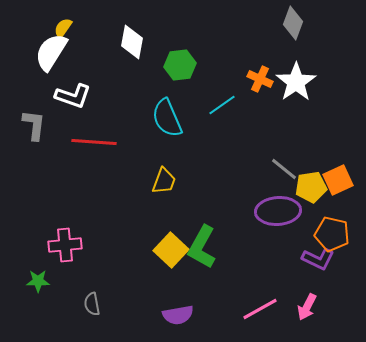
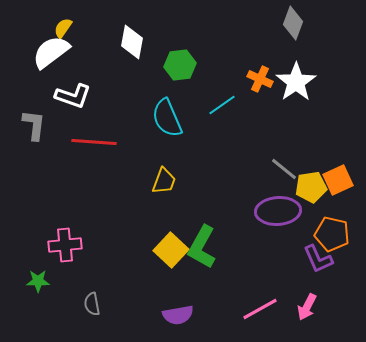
white semicircle: rotated 21 degrees clockwise
purple L-shape: rotated 40 degrees clockwise
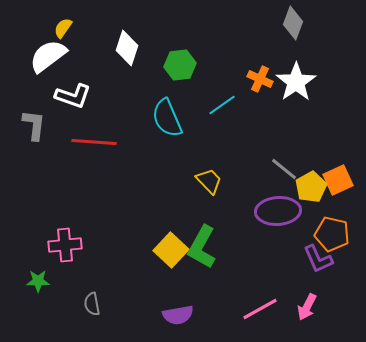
white diamond: moved 5 px left, 6 px down; rotated 8 degrees clockwise
white semicircle: moved 3 px left, 4 px down
yellow trapezoid: moved 45 px right; rotated 64 degrees counterclockwise
yellow pentagon: rotated 20 degrees counterclockwise
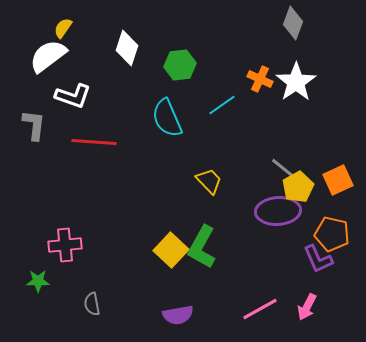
yellow pentagon: moved 13 px left
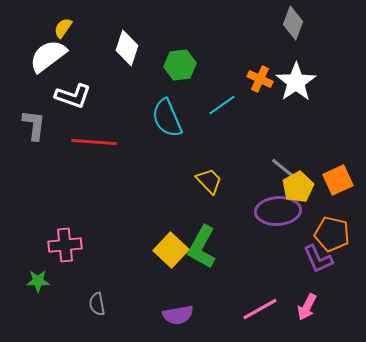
gray semicircle: moved 5 px right
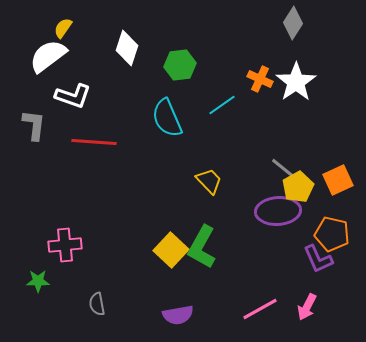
gray diamond: rotated 12 degrees clockwise
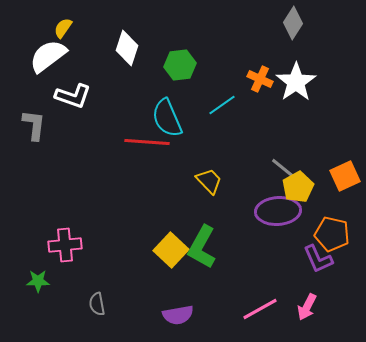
red line: moved 53 px right
orange square: moved 7 px right, 4 px up
